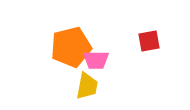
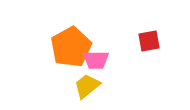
orange pentagon: rotated 15 degrees counterclockwise
yellow trapezoid: rotated 140 degrees counterclockwise
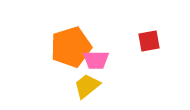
orange pentagon: rotated 12 degrees clockwise
